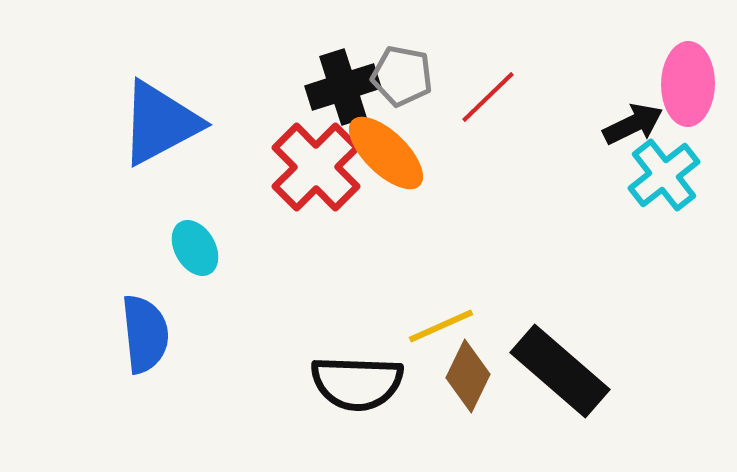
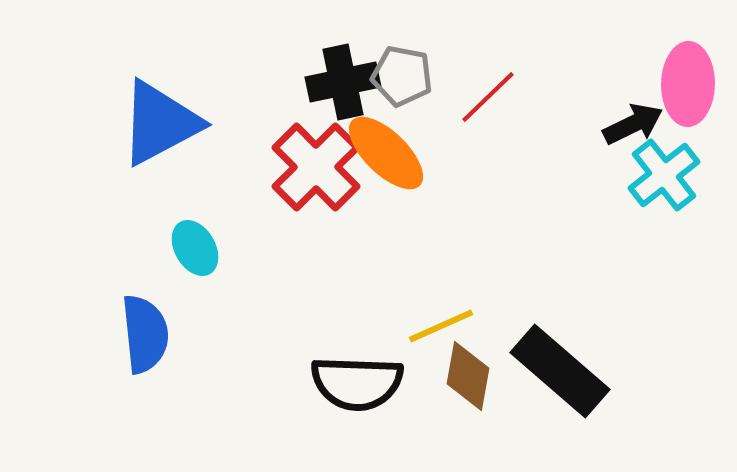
black cross: moved 5 px up; rotated 6 degrees clockwise
brown diamond: rotated 16 degrees counterclockwise
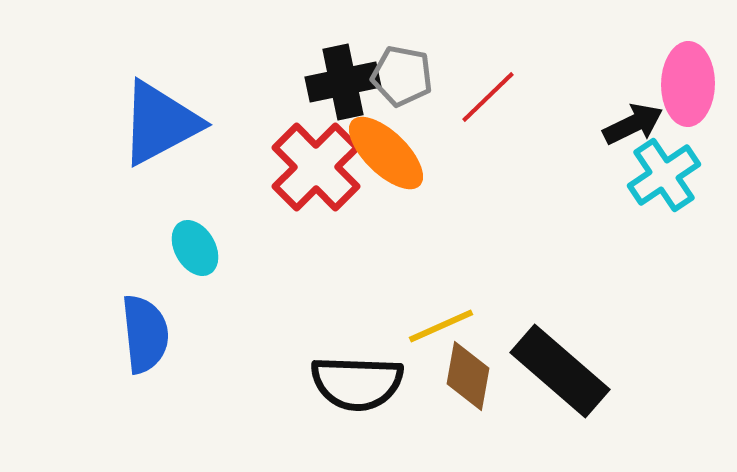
cyan cross: rotated 4 degrees clockwise
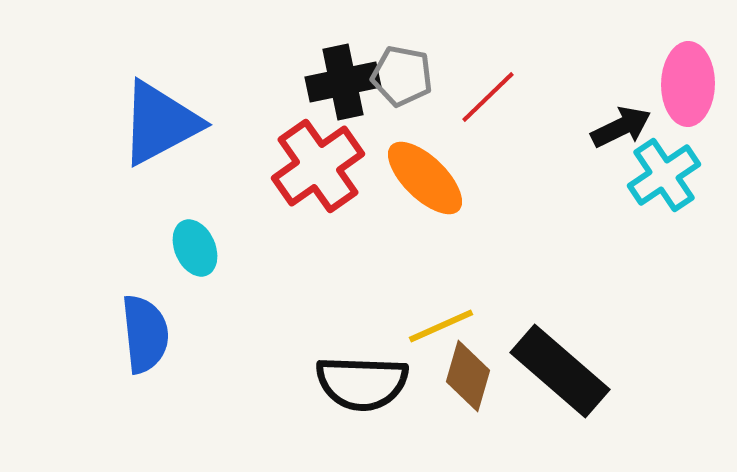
black arrow: moved 12 px left, 3 px down
orange ellipse: moved 39 px right, 25 px down
red cross: moved 2 px right, 1 px up; rotated 10 degrees clockwise
cyan ellipse: rotated 6 degrees clockwise
brown diamond: rotated 6 degrees clockwise
black semicircle: moved 5 px right
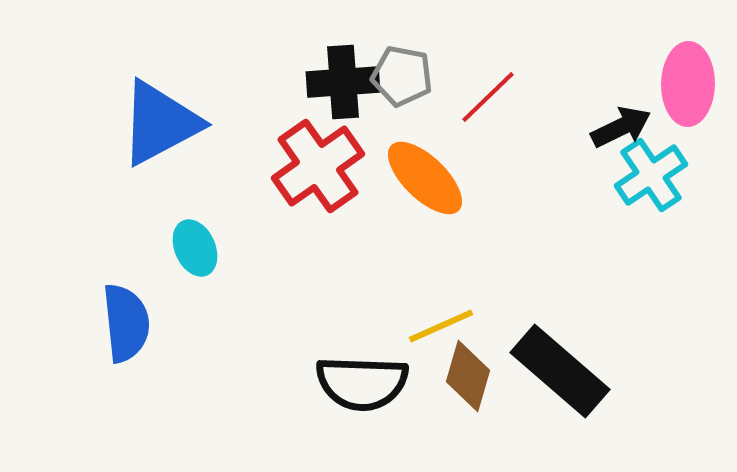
black cross: rotated 8 degrees clockwise
cyan cross: moved 13 px left
blue semicircle: moved 19 px left, 11 px up
